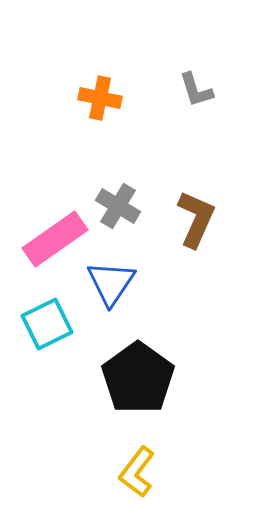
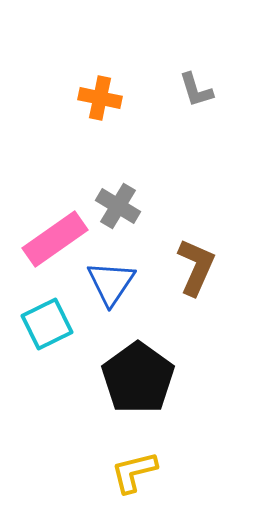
brown L-shape: moved 48 px down
yellow L-shape: moved 3 px left; rotated 39 degrees clockwise
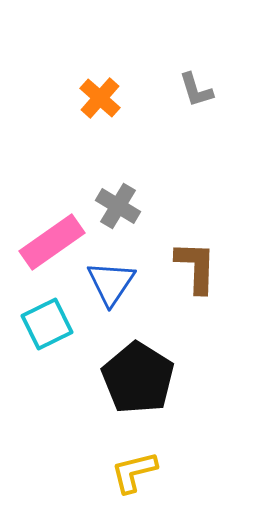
orange cross: rotated 30 degrees clockwise
pink rectangle: moved 3 px left, 3 px down
brown L-shape: rotated 22 degrees counterclockwise
black pentagon: rotated 4 degrees counterclockwise
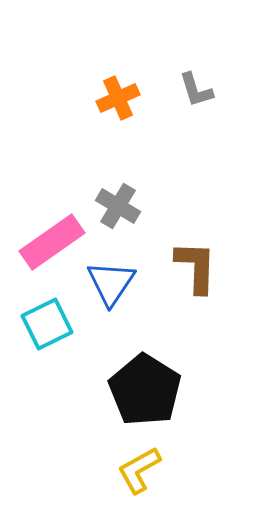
orange cross: moved 18 px right; rotated 24 degrees clockwise
black pentagon: moved 7 px right, 12 px down
yellow L-shape: moved 5 px right, 2 px up; rotated 15 degrees counterclockwise
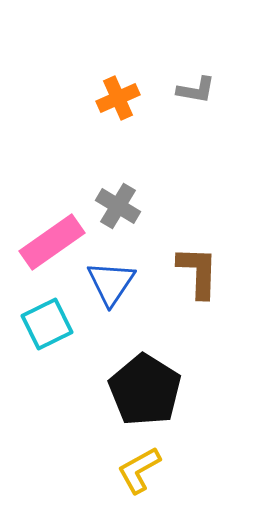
gray L-shape: rotated 63 degrees counterclockwise
brown L-shape: moved 2 px right, 5 px down
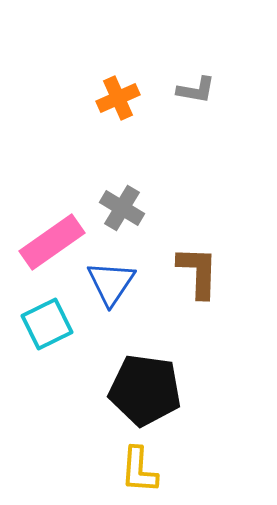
gray cross: moved 4 px right, 2 px down
black pentagon: rotated 24 degrees counterclockwise
yellow L-shape: rotated 57 degrees counterclockwise
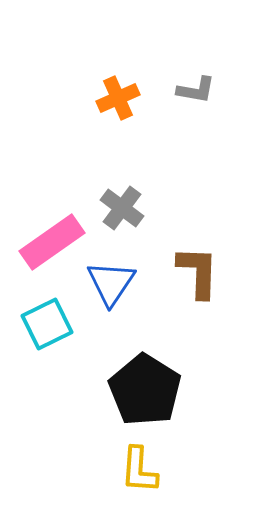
gray cross: rotated 6 degrees clockwise
black pentagon: rotated 24 degrees clockwise
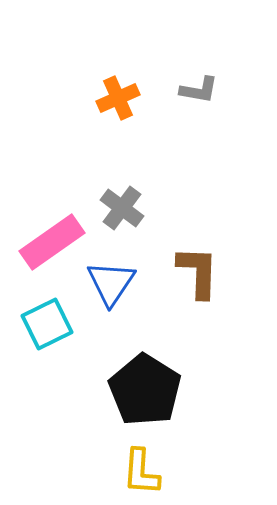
gray L-shape: moved 3 px right
yellow L-shape: moved 2 px right, 2 px down
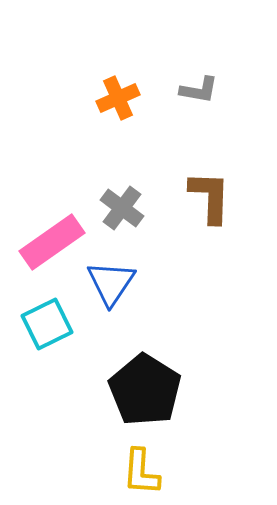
brown L-shape: moved 12 px right, 75 px up
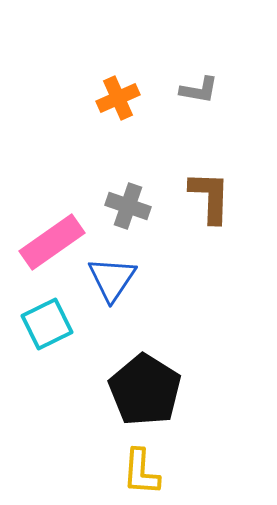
gray cross: moved 6 px right, 2 px up; rotated 18 degrees counterclockwise
blue triangle: moved 1 px right, 4 px up
